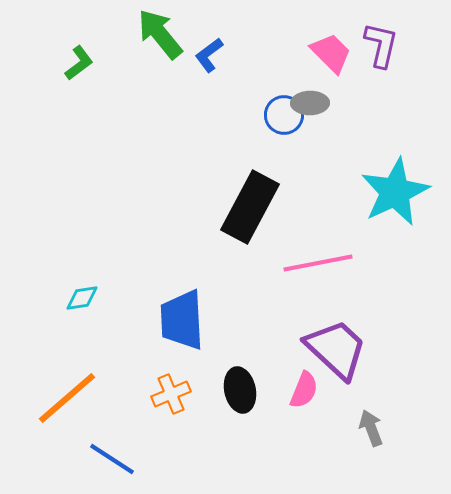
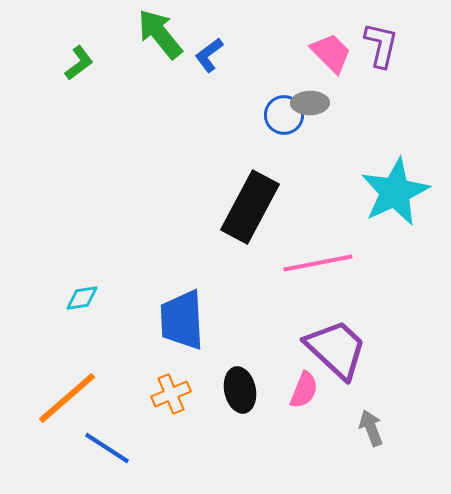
blue line: moved 5 px left, 11 px up
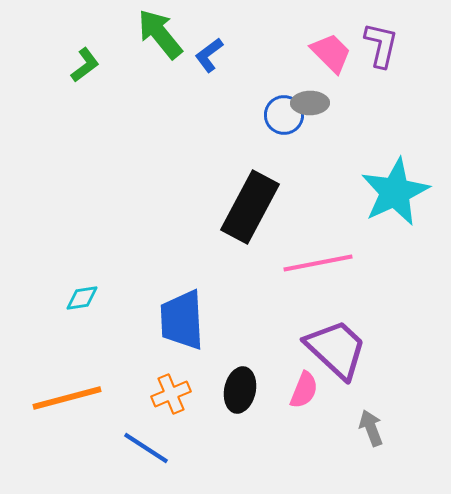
green L-shape: moved 6 px right, 2 px down
black ellipse: rotated 24 degrees clockwise
orange line: rotated 26 degrees clockwise
blue line: moved 39 px right
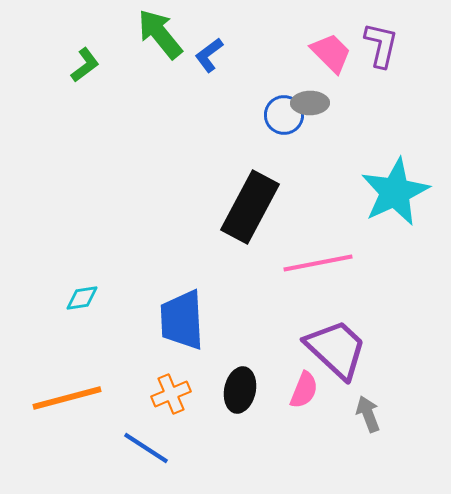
gray arrow: moved 3 px left, 14 px up
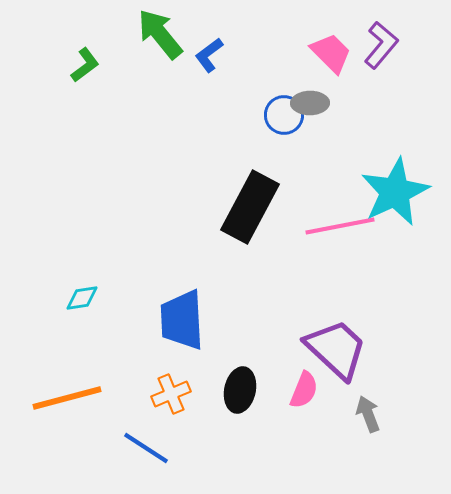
purple L-shape: rotated 27 degrees clockwise
pink line: moved 22 px right, 37 px up
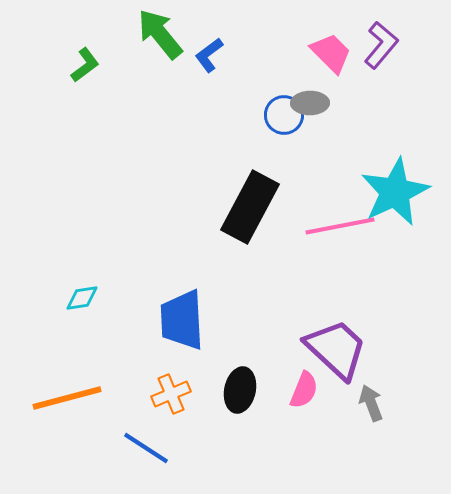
gray arrow: moved 3 px right, 11 px up
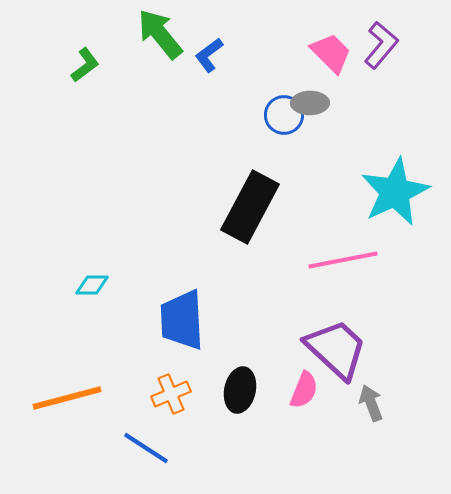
pink line: moved 3 px right, 34 px down
cyan diamond: moved 10 px right, 13 px up; rotated 8 degrees clockwise
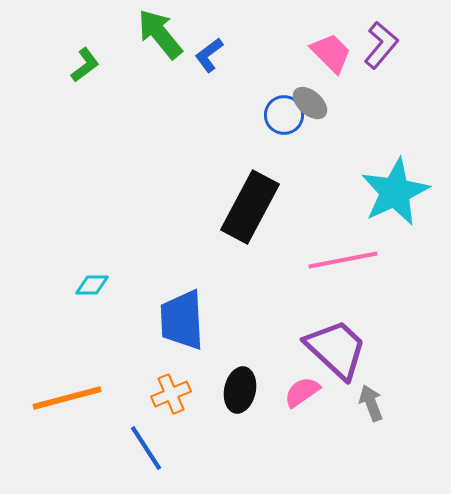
gray ellipse: rotated 42 degrees clockwise
pink semicircle: moved 2 px left, 2 px down; rotated 147 degrees counterclockwise
blue line: rotated 24 degrees clockwise
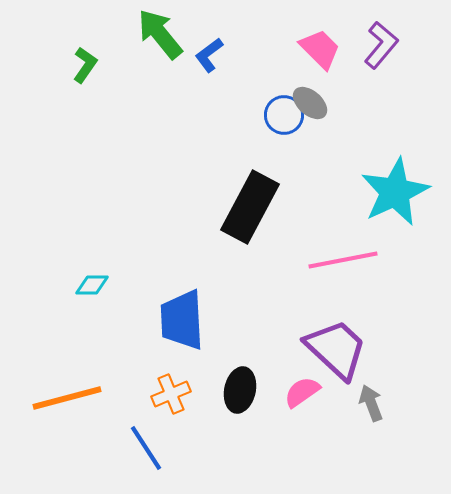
pink trapezoid: moved 11 px left, 4 px up
green L-shape: rotated 18 degrees counterclockwise
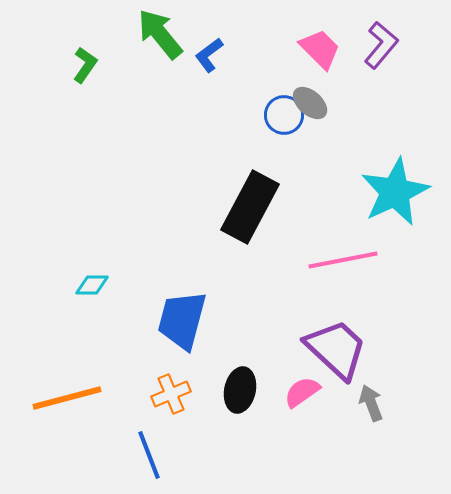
blue trapezoid: rotated 18 degrees clockwise
blue line: moved 3 px right, 7 px down; rotated 12 degrees clockwise
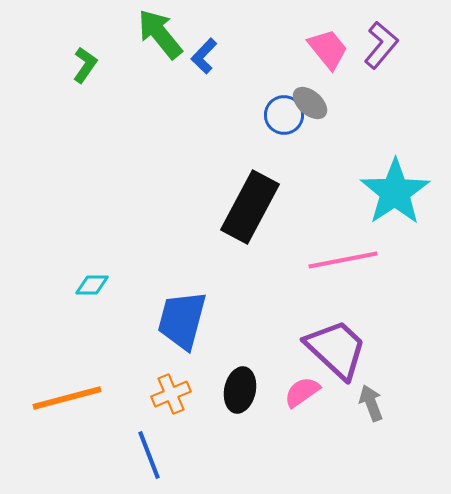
pink trapezoid: moved 8 px right; rotated 6 degrees clockwise
blue L-shape: moved 5 px left, 1 px down; rotated 9 degrees counterclockwise
cyan star: rotated 8 degrees counterclockwise
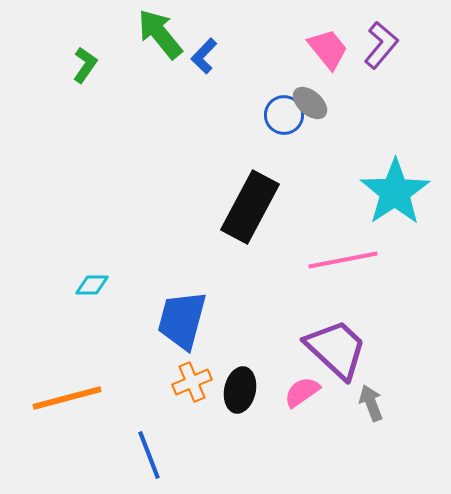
orange cross: moved 21 px right, 12 px up
